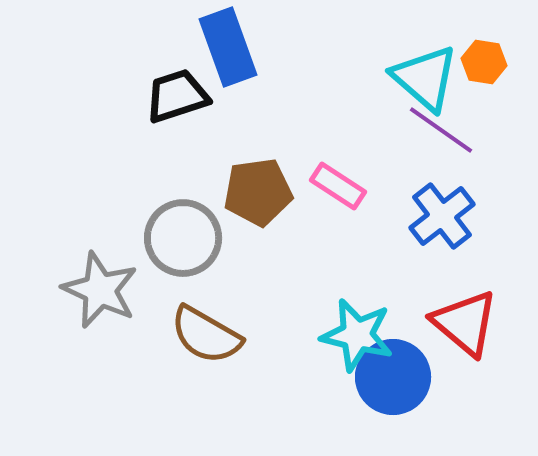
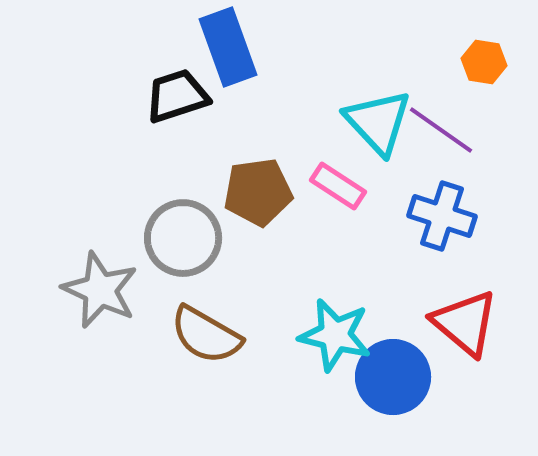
cyan triangle: moved 47 px left, 44 px down; rotated 6 degrees clockwise
blue cross: rotated 34 degrees counterclockwise
cyan star: moved 22 px left
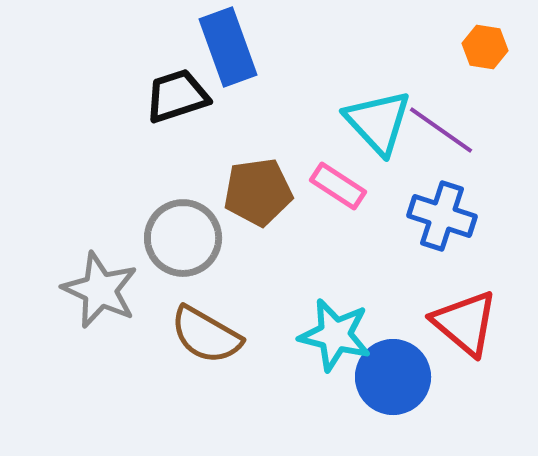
orange hexagon: moved 1 px right, 15 px up
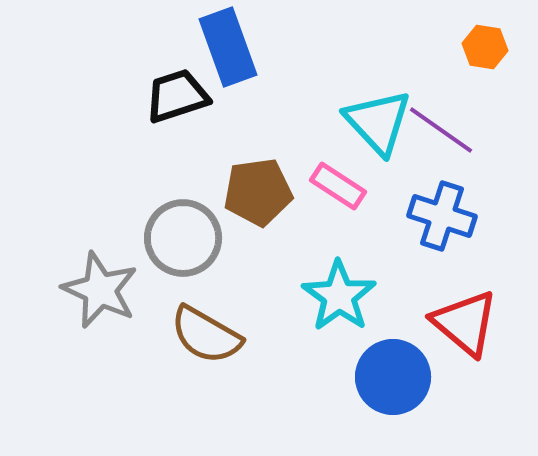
cyan star: moved 4 px right, 39 px up; rotated 22 degrees clockwise
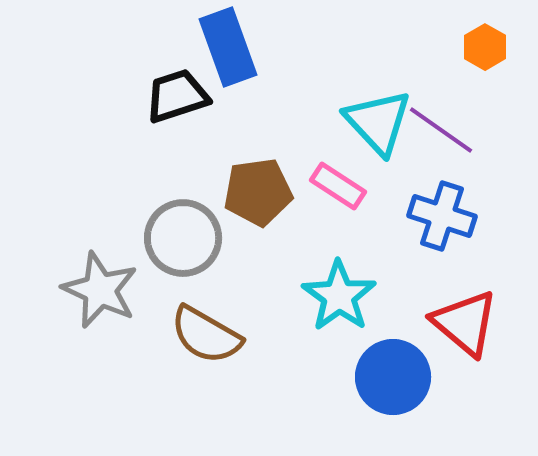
orange hexagon: rotated 21 degrees clockwise
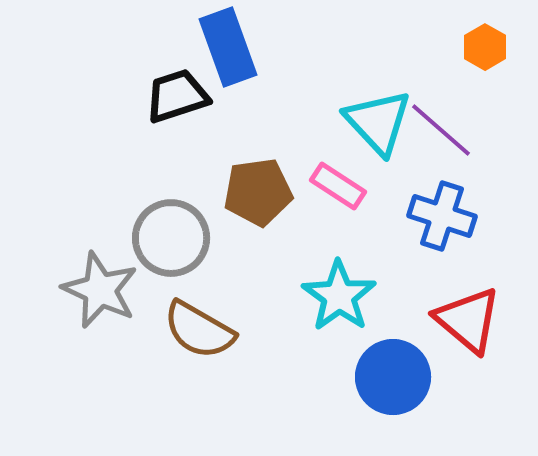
purple line: rotated 6 degrees clockwise
gray circle: moved 12 px left
red triangle: moved 3 px right, 3 px up
brown semicircle: moved 7 px left, 5 px up
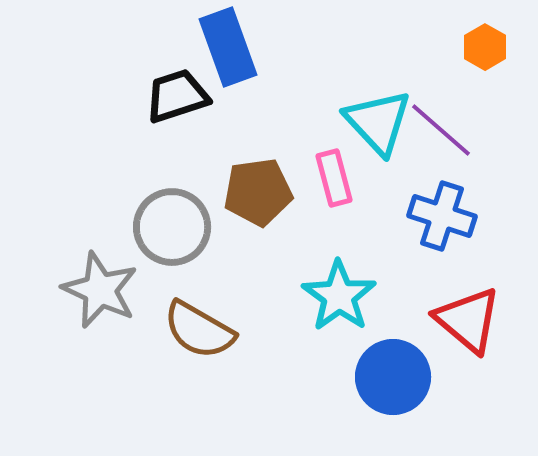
pink rectangle: moved 4 px left, 8 px up; rotated 42 degrees clockwise
gray circle: moved 1 px right, 11 px up
